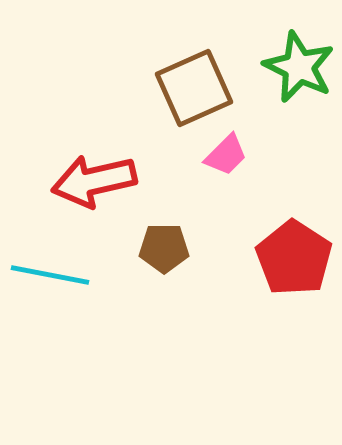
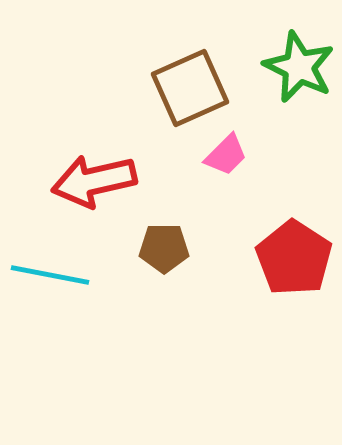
brown square: moved 4 px left
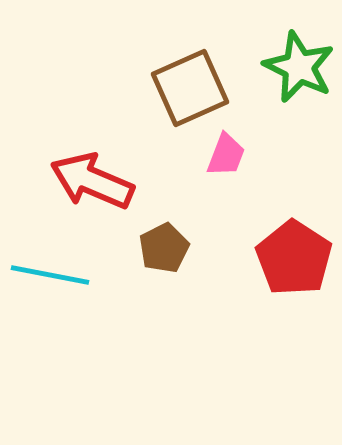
pink trapezoid: rotated 24 degrees counterclockwise
red arrow: moved 2 px left; rotated 36 degrees clockwise
brown pentagon: rotated 27 degrees counterclockwise
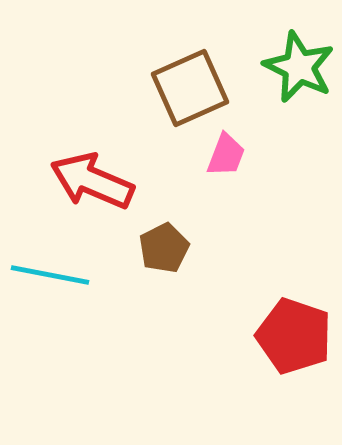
red pentagon: moved 78 px down; rotated 14 degrees counterclockwise
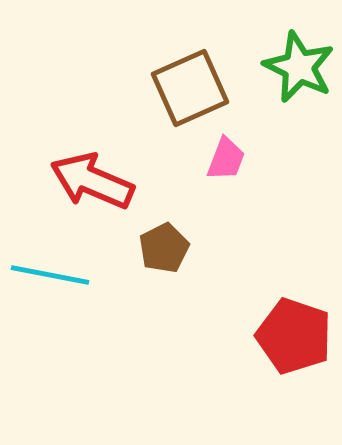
pink trapezoid: moved 4 px down
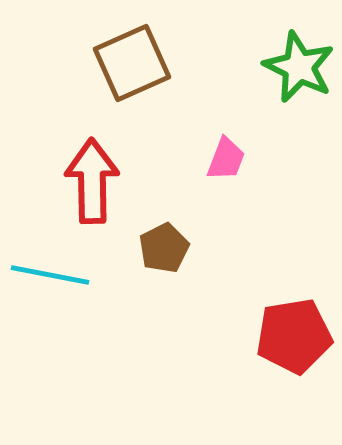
brown square: moved 58 px left, 25 px up
red arrow: rotated 66 degrees clockwise
red pentagon: rotated 28 degrees counterclockwise
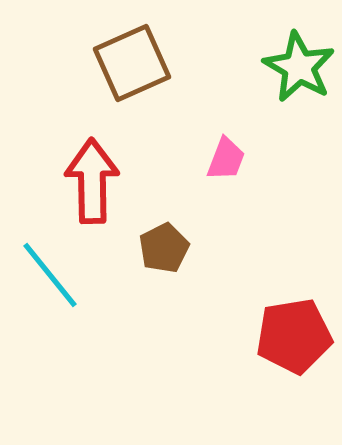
green star: rotated 4 degrees clockwise
cyan line: rotated 40 degrees clockwise
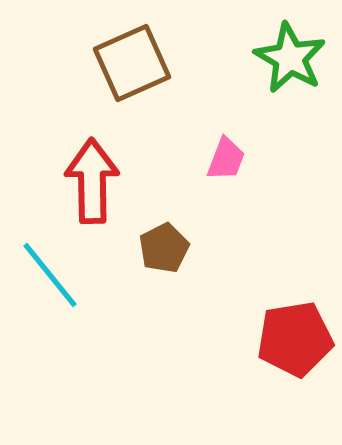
green star: moved 9 px left, 9 px up
red pentagon: moved 1 px right, 3 px down
